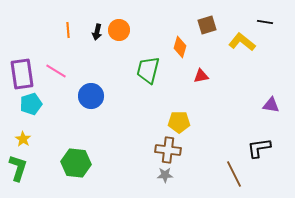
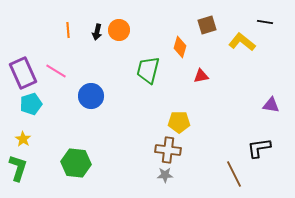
purple rectangle: moved 1 px right, 1 px up; rotated 16 degrees counterclockwise
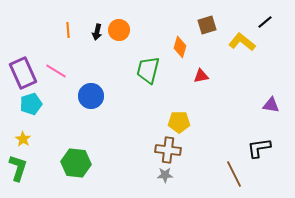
black line: rotated 49 degrees counterclockwise
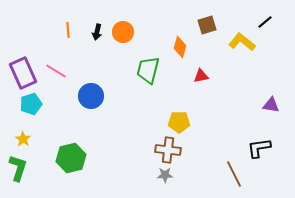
orange circle: moved 4 px right, 2 px down
green hexagon: moved 5 px left, 5 px up; rotated 20 degrees counterclockwise
